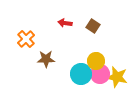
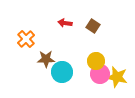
cyan circle: moved 19 px left, 2 px up
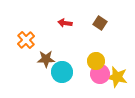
brown square: moved 7 px right, 3 px up
orange cross: moved 1 px down
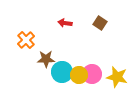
yellow circle: moved 17 px left, 14 px down
pink circle: moved 8 px left
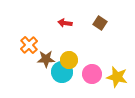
orange cross: moved 3 px right, 5 px down
yellow circle: moved 10 px left, 15 px up
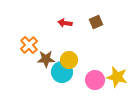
brown square: moved 4 px left, 1 px up; rotated 32 degrees clockwise
pink circle: moved 3 px right, 6 px down
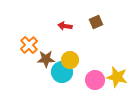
red arrow: moved 3 px down
yellow circle: moved 1 px right
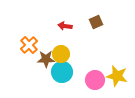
yellow circle: moved 9 px left, 6 px up
yellow star: moved 1 px up
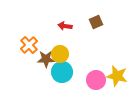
yellow circle: moved 1 px left
pink circle: moved 1 px right
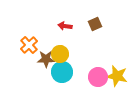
brown square: moved 1 px left, 2 px down
pink circle: moved 2 px right, 3 px up
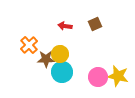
yellow star: moved 1 px right
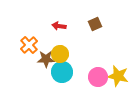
red arrow: moved 6 px left
